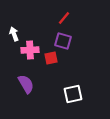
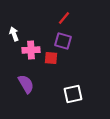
pink cross: moved 1 px right
red square: rotated 16 degrees clockwise
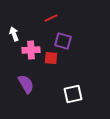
red line: moved 13 px left; rotated 24 degrees clockwise
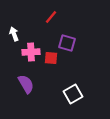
red line: moved 1 px up; rotated 24 degrees counterclockwise
purple square: moved 4 px right, 2 px down
pink cross: moved 2 px down
white square: rotated 18 degrees counterclockwise
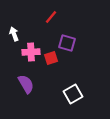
red square: rotated 24 degrees counterclockwise
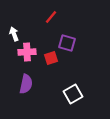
pink cross: moved 4 px left
purple semicircle: rotated 42 degrees clockwise
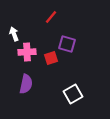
purple square: moved 1 px down
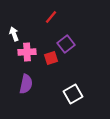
purple square: moved 1 px left; rotated 36 degrees clockwise
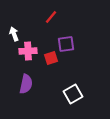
purple square: rotated 30 degrees clockwise
pink cross: moved 1 px right, 1 px up
